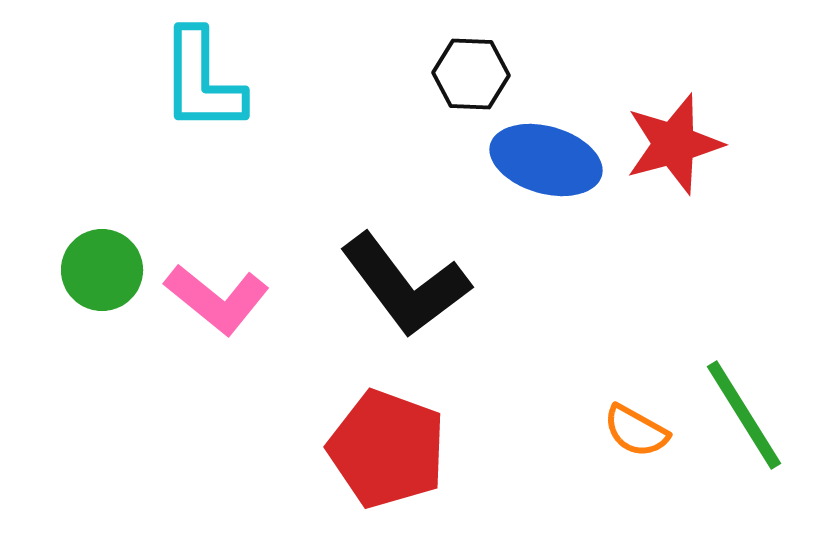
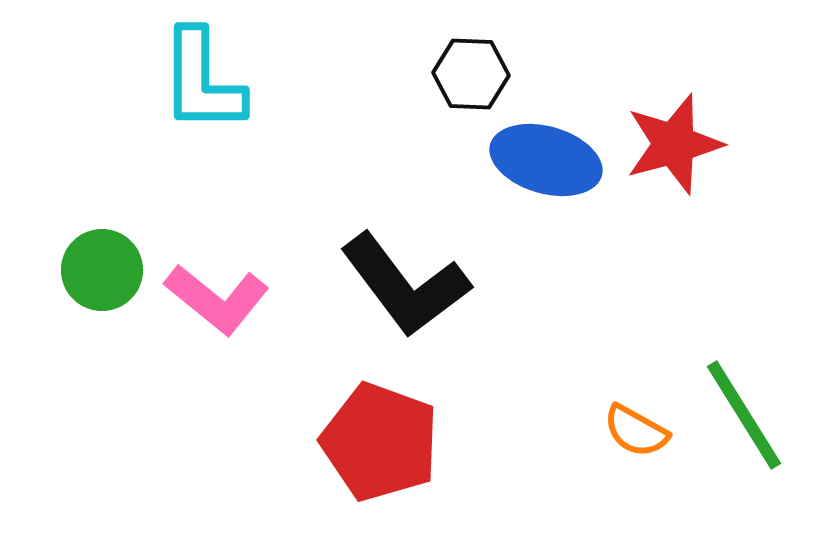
red pentagon: moved 7 px left, 7 px up
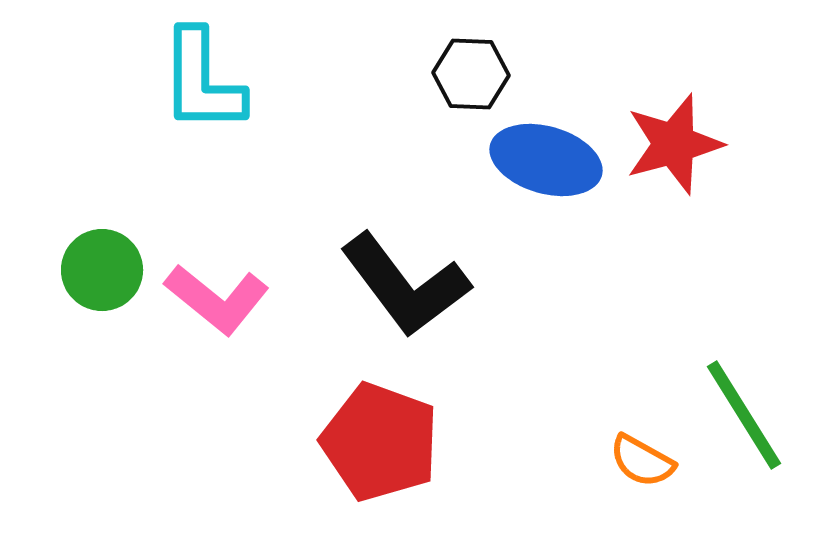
orange semicircle: moved 6 px right, 30 px down
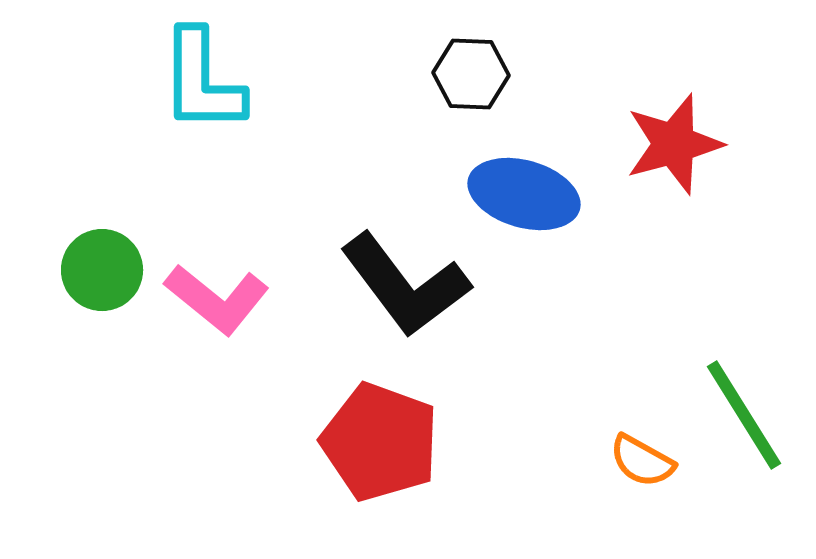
blue ellipse: moved 22 px left, 34 px down
